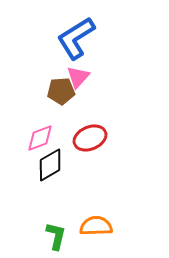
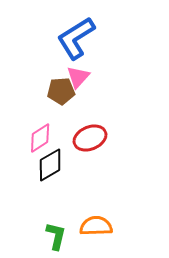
pink diamond: rotated 12 degrees counterclockwise
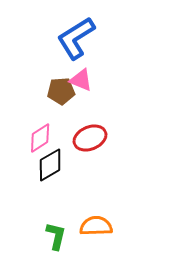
pink triangle: moved 3 px right, 3 px down; rotated 50 degrees counterclockwise
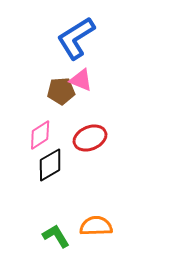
pink diamond: moved 3 px up
green L-shape: rotated 44 degrees counterclockwise
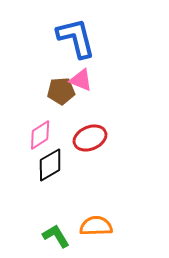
blue L-shape: rotated 108 degrees clockwise
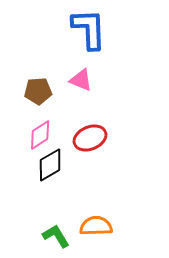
blue L-shape: moved 13 px right, 9 px up; rotated 12 degrees clockwise
brown pentagon: moved 23 px left
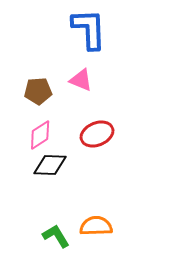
red ellipse: moved 7 px right, 4 px up
black diamond: rotated 32 degrees clockwise
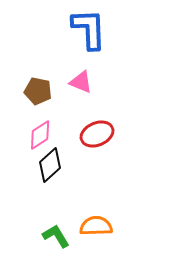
pink triangle: moved 2 px down
brown pentagon: rotated 16 degrees clockwise
black diamond: rotated 44 degrees counterclockwise
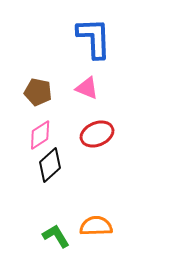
blue L-shape: moved 5 px right, 9 px down
pink triangle: moved 6 px right, 6 px down
brown pentagon: moved 1 px down
